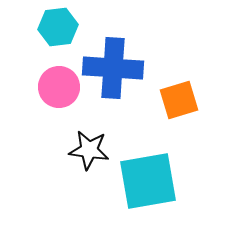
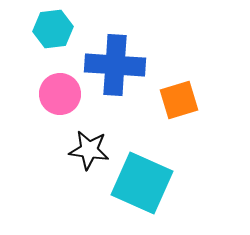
cyan hexagon: moved 5 px left, 2 px down
blue cross: moved 2 px right, 3 px up
pink circle: moved 1 px right, 7 px down
cyan square: moved 6 px left, 2 px down; rotated 34 degrees clockwise
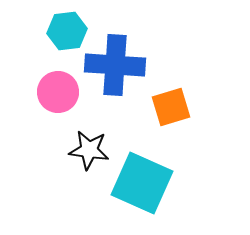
cyan hexagon: moved 14 px right, 2 px down
pink circle: moved 2 px left, 2 px up
orange square: moved 8 px left, 7 px down
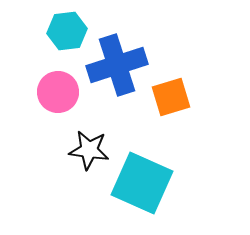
blue cross: moved 2 px right; rotated 22 degrees counterclockwise
orange square: moved 10 px up
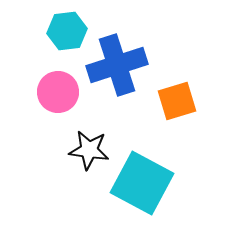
orange square: moved 6 px right, 4 px down
cyan square: rotated 4 degrees clockwise
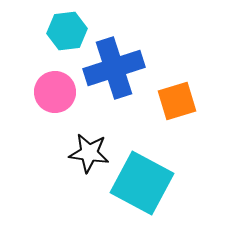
blue cross: moved 3 px left, 3 px down
pink circle: moved 3 px left
black star: moved 3 px down
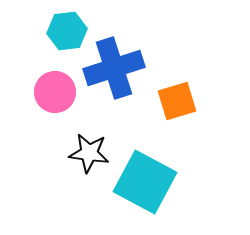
cyan square: moved 3 px right, 1 px up
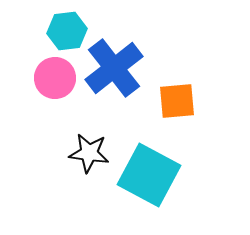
blue cross: rotated 20 degrees counterclockwise
pink circle: moved 14 px up
orange square: rotated 12 degrees clockwise
cyan square: moved 4 px right, 7 px up
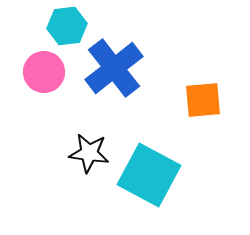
cyan hexagon: moved 5 px up
pink circle: moved 11 px left, 6 px up
orange square: moved 26 px right, 1 px up
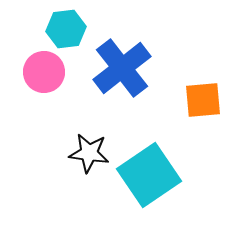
cyan hexagon: moved 1 px left, 3 px down
blue cross: moved 8 px right
cyan square: rotated 28 degrees clockwise
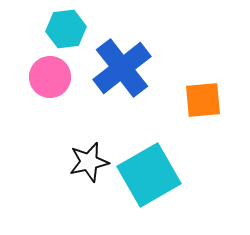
pink circle: moved 6 px right, 5 px down
black star: moved 9 px down; rotated 21 degrees counterclockwise
cyan square: rotated 4 degrees clockwise
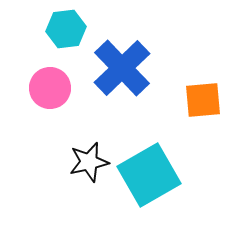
blue cross: rotated 6 degrees counterclockwise
pink circle: moved 11 px down
